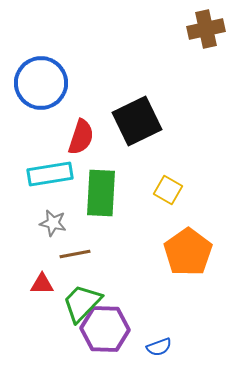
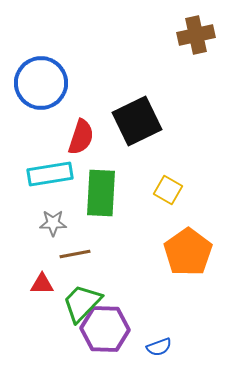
brown cross: moved 10 px left, 6 px down
gray star: rotated 12 degrees counterclockwise
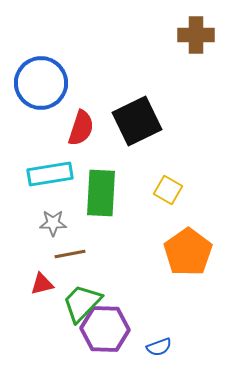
brown cross: rotated 12 degrees clockwise
red semicircle: moved 9 px up
brown line: moved 5 px left
red triangle: rotated 15 degrees counterclockwise
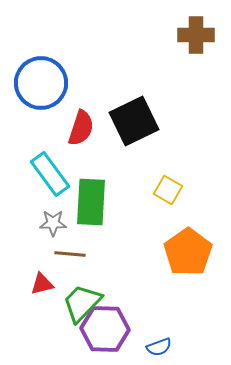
black square: moved 3 px left
cyan rectangle: rotated 63 degrees clockwise
green rectangle: moved 10 px left, 9 px down
brown line: rotated 16 degrees clockwise
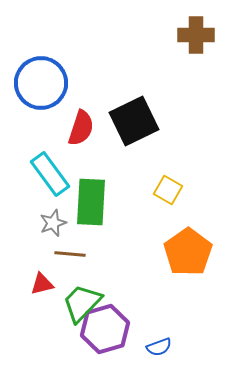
gray star: rotated 20 degrees counterclockwise
purple hexagon: rotated 18 degrees counterclockwise
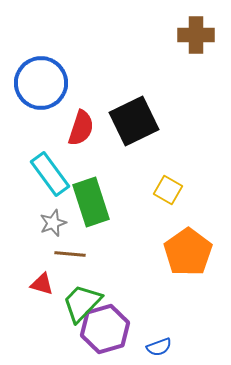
green rectangle: rotated 21 degrees counterclockwise
red triangle: rotated 30 degrees clockwise
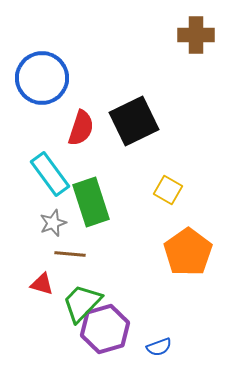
blue circle: moved 1 px right, 5 px up
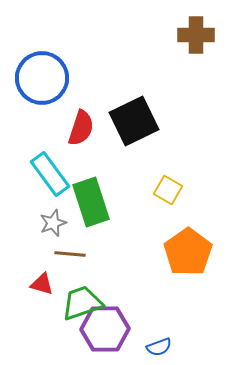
green trapezoid: rotated 27 degrees clockwise
purple hexagon: rotated 15 degrees clockwise
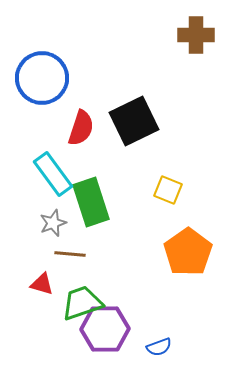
cyan rectangle: moved 3 px right
yellow square: rotated 8 degrees counterclockwise
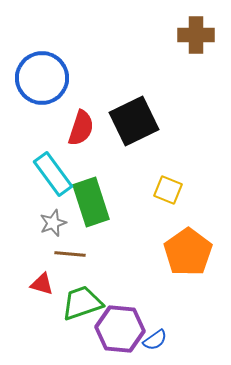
purple hexagon: moved 15 px right; rotated 6 degrees clockwise
blue semicircle: moved 4 px left, 7 px up; rotated 15 degrees counterclockwise
